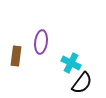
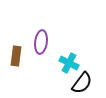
cyan cross: moved 2 px left
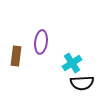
cyan cross: moved 3 px right; rotated 30 degrees clockwise
black semicircle: rotated 50 degrees clockwise
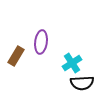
brown rectangle: rotated 24 degrees clockwise
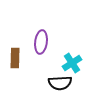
brown rectangle: moved 1 px left, 2 px down; rotated 30 degrees counterclockwise
black semicircle: moved 22 px left
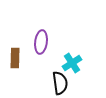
black semicircle: rotated 95 degrees counterclockwise
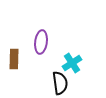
brown rectangle: moved 1 px left, 1 px down
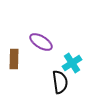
purple ellipse: rotated 65 degrees counterclockwise
black semicircle: moved 1 px up
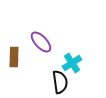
purple ellipse: rotated 15 degrees clockwise
brown rectangle: moved 2 px up
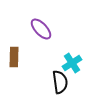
purple ellipse: moved 13 px up
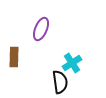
purple ellipse: rotated 65 degrees clockwise
